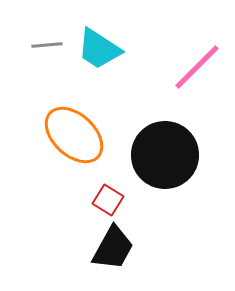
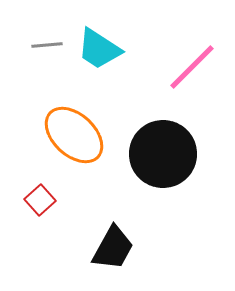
pink line: moved 5 px left
black circle: moved 2 px left, 1 px up
red square: moved 68 px left; rotated 16 degrees clockwise
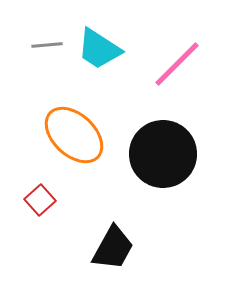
pink line: moved 15 px left, 3 px up
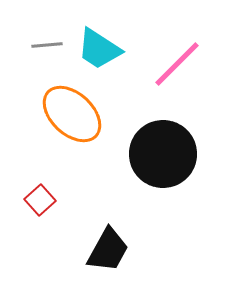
orange ellipse: moved 2 px left, 21 px up
black trapezoid: moved 5 px left, 2 px down
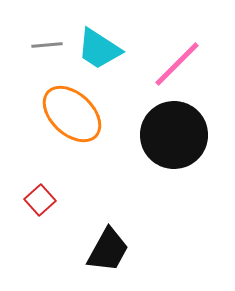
black circle: moved 11 px right, 19 px up
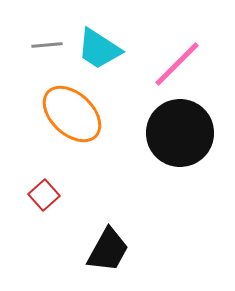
black circle: moved 6 px right, 2 px up
red square: moved 4 px right, 5 px up
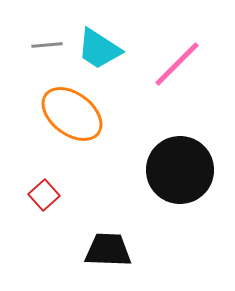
orange ellipse: rotated 6 degrees counterclockwise
black circle: moved 37 px down
black trapezoid: rotated 117 degrees counterclockwise
